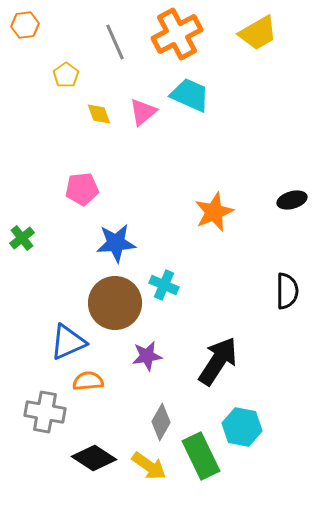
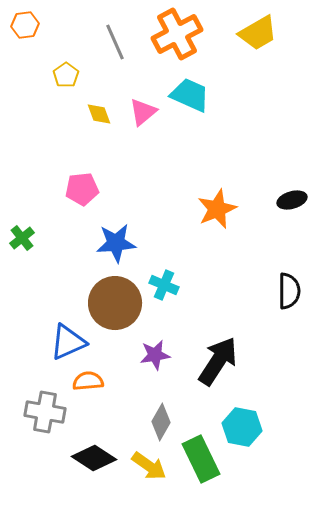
orange star: moved 3 px right, 3 px up
black semicircle: moved 2 px right
purple star: moved 8 px right, 1 px up
green rectangle: moved 3 px down
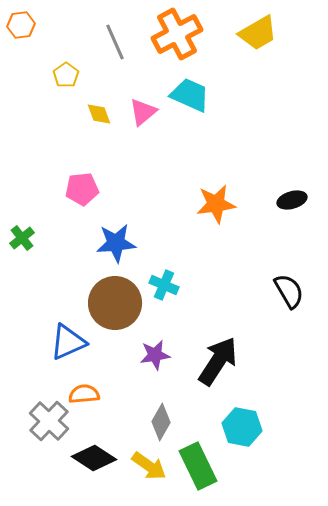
orange hexagon: moved 4 px left
orange star: moved 1 px left, 5 px up; rotated 15 degrees clockwise
black semicircle: rotated 30 degrees counterclockwise
orange semicircle: moved 4 px left, 13 px down
gray cross: moved 4 px right, 9 px down; rotated 33 degrees clockwise
green rectangle: moved 3 px left, 7 px down
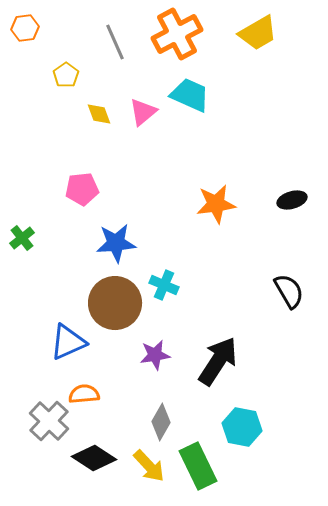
orange hexagon: moved 4 px right, 3 px down
yellow arrow: rotated 12 degrees clockwise
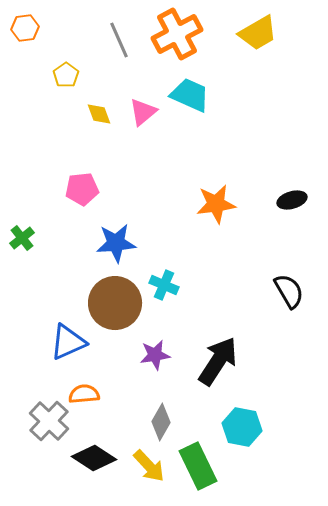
gray line: moved 4 px right, 2 px up
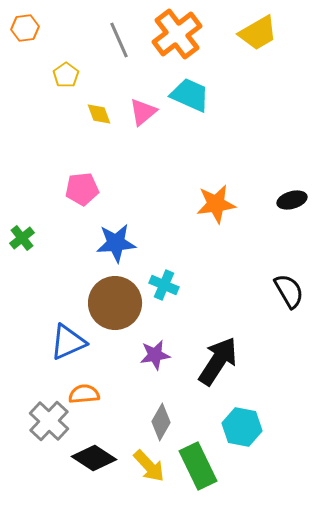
orange cross: rotated 9 degrees counterclockwise
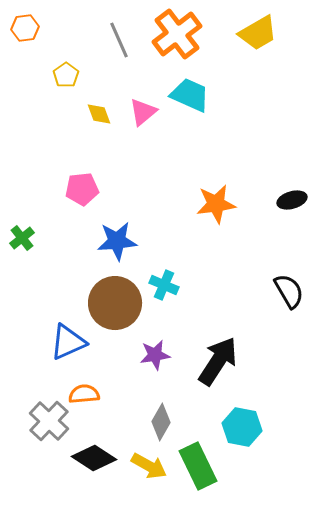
blue star: moved 1 px right, 2 px up
yellow arrow: rotated 18 degrees counterclockwise
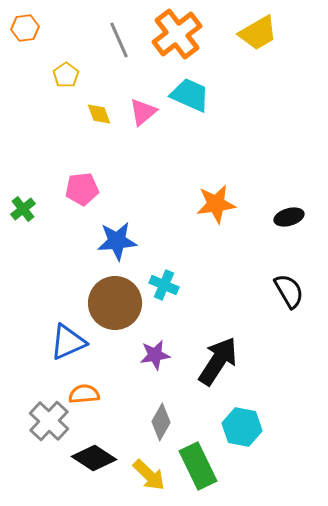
black ellipse: moved 3 px left, 17 px down
green cross: moved 1 px right, 29 px up
yellow arrow: moved 9 px down; rotated 15 degrees clockwise
